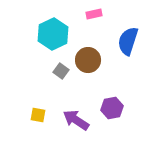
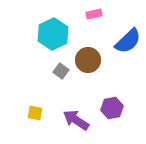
blue semicircle: rotated 152 degrees counterclockwise
yellow square: moved 3 px left, 2 px up
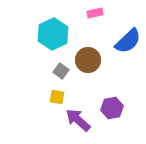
pink rectangle: moved 1 px right, 1 px up
yellow square: moved 22 px right, 16 px up
purple arrow: moved 2 px right; rotated 8 degrees clockwise
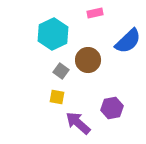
purple arrow: moved 3 px down
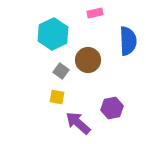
blue semicircle: rotated 48 degrees counterclockwise
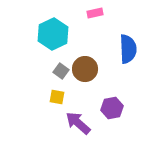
blue semicircle: moved 8 px down
brown circle: moved 3 px left, 9 px down
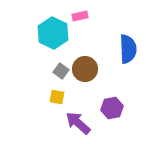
pink rectangle: moved 15 px left, 3 px down
cyan hexagon: moved 1 px up; rotated 8 degrees counterclockwise
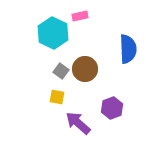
purple hexagon: rotated 10 degrees counterclockwise
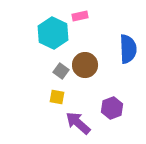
brown circle: moved 4 px up
